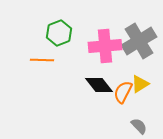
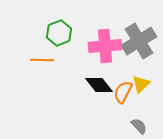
yellow triangle: moved 1 px right; rotated 12 degrees counterclockwise
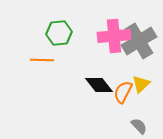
green hexagon: rotated 15 degrees clockwise
pink cross: moved 9 px right, 10 px up
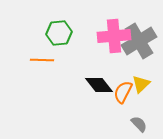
gray semicircle: moved 2 px up
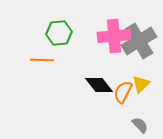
gray semicircle: moved 1 px right, 1 px down
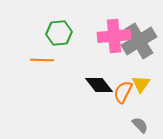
yellow triangle: rotated 12 degrees counterclockwise
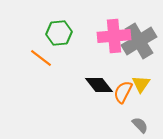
orange line: moved 1 px left, 2 px up; rotated 35 degrees clockwise
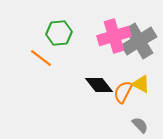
pink cross: rotated 12 degrees counterclockwise
yellow triangle: rotated 36 degrees counterclockwise
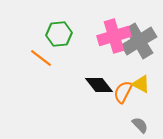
green hexagon: moved 1 px down
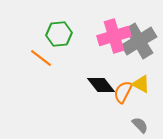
black diamond: moved 2 px right
